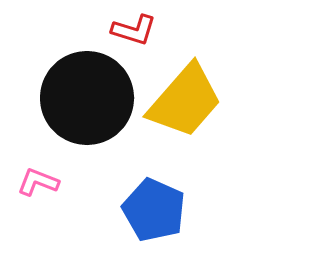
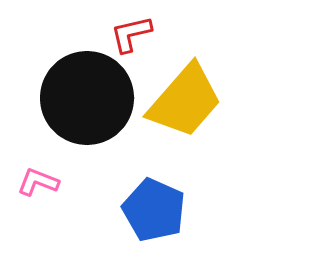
red L-shape: moved 3 px left, 4 px down; rotated 150 degrees clockwise
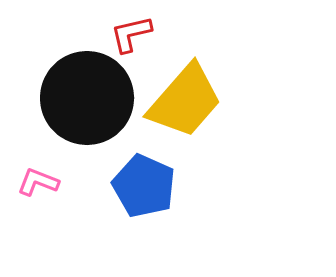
blue pentagon: moved 10 px left, 24 px up
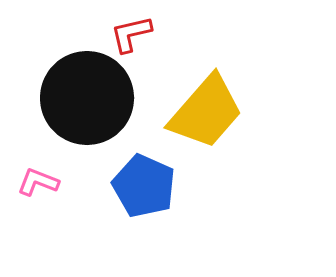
yellow trapezoid: moved 21 px right, 11 px down
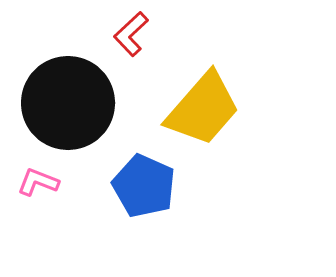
red L-shape: rotated 30 degrees counterclockwise
black circle: moved 19 px left, 5 px down
yellow trapezoid: moved 3 px left, 3 px up
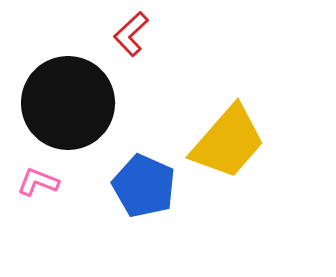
yellow trapezoid: moved 25 px right, 33 px down
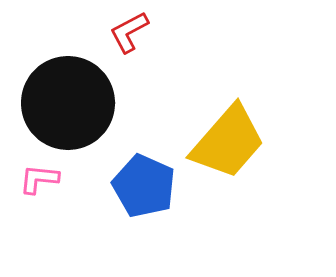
red L-shape: moved 2 px left, 2 px up; rotated 15 degrees clockwise
pink L-shape: moved 1 px right, 3 px up; rotated 15 degrees counterclockwise
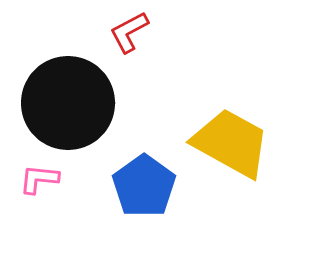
yellow trapezoid: moved 3 px right, 1 px down; rotated 102 degrees counterclockwise
blue pentagon: rotated 12 degrees clockwise
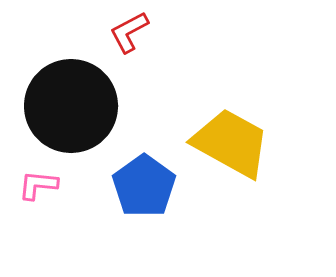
black circle: moved 3 px right, 3 px down
pink L-shape: moved 1 px left, 6 px down
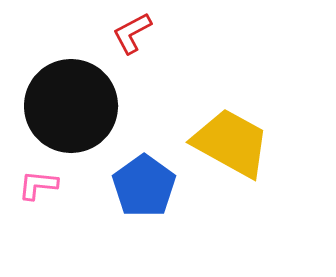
red L-shape: moved 3 px right, 1 px down
